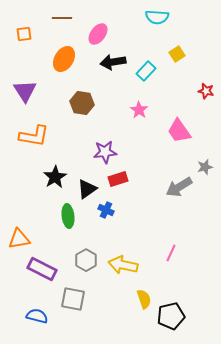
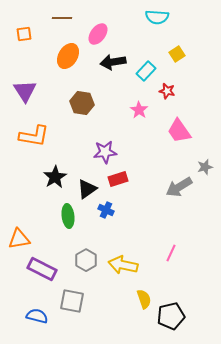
orange ellipse: moved 4 px right, 3 px up
red star: moved 39 px left
gray square: moved 1 px left, 2 px down
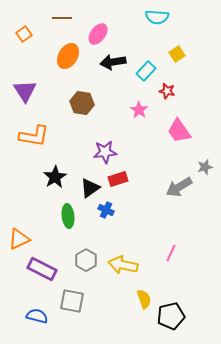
orange square: rotated 28 degrees counterclockwise
black triangle: moved 3 px right, 1 px up
orange triangle: rotated 15 degrees counterclockwise
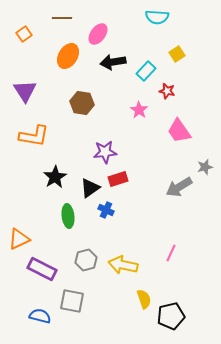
gray hexagon: rotated 15 degrees clockwise
blue semicircle: moved 3 px right
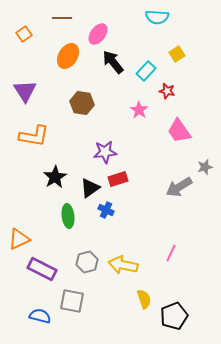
black arrow: rotated 60 degrees clockwise
gray hexagon: moved 1 px right, 2 px down
black pentagon: moved 3 px right; rotated 8 degrees counterclockwise
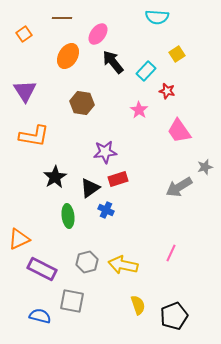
yellow semicircle: moved 6 px left, 6 px down
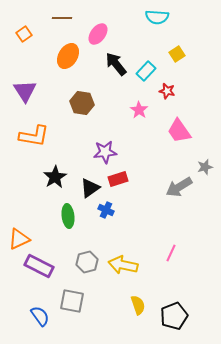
black arrow: moved 3 px right, 2 px down
purple rectangle: moved 3 px left, 3 px up
blue semicircle: rotated 40 degrees clockwise
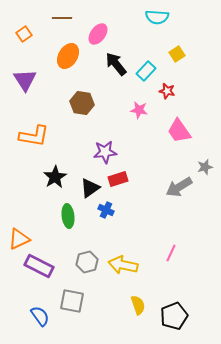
purple triangle: moved 11 px up
pink star: rotated 24 degrees counterclockwise
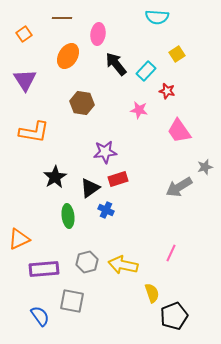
pink ellipse: rotated 30 degrees counterclockwise
orange L-shape: moved 4 px up
purple rectangle: moved 5 px right, 3 px down; rotated 32 degrees counterclockwise
yellow semicircle: moved 14 px right, 12 px up
